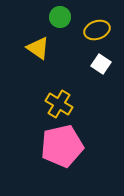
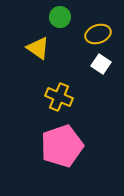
yellow ellipse: moved 1 px right, 4 px down
yellow cross: moved 7 px up; rotated 8 degrees counterclockwise
pink pentagon: rotated 6 degrees counterclockwise
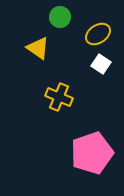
yellow ellipse: rotated 15 degrees counterclockwise
pink pentagon: moved 30 px right, 7 px down
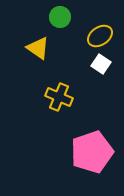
yellow ellipse: moved 2 px right, 2 px down
pink pentagon: moved 1 px up
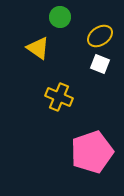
white square: moved 1 px left; rotated 12 degrees counterclockwise
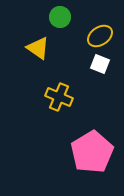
pink pentagon: rotated 12 degrees counterclockwise
